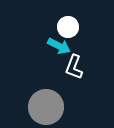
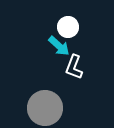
cyan arrow: rotated 15 degrees clockwise
gray circle: moved 1 px left, 1 px down
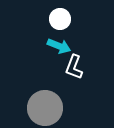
white circle: moved 8 px left, 8 px up
cyan arrow: rotated 20 degrees counterclockwise
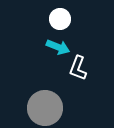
cyan arrow: moved 1 px left, 1 px down
white L-shape: moved 4 px right, 1 px down
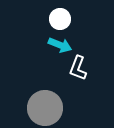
cyan arrow: moved 2 px right, 2 px up
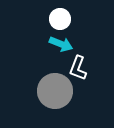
cyan arrow: moved 1 px right, 1 px up
gray circle: moved 10 px right, 17 px up
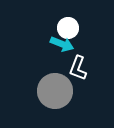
white circle: moved 8 px right, 9 px down
cyan arrow: moved 1 px right
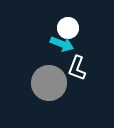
white L-shape: moved 1 px left
gray circle: moved 6 px left, 8 px up
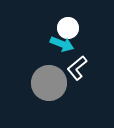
white L-shape: rotated 30 degrees clockwise
